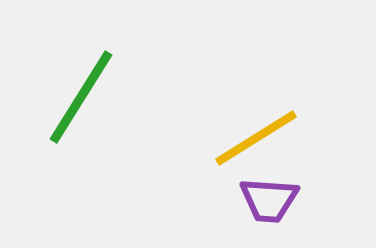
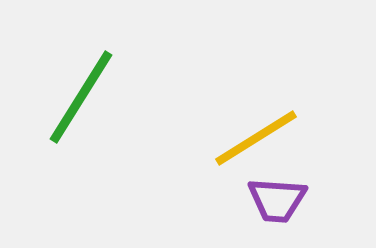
purple trapezoid: moved 8 px right
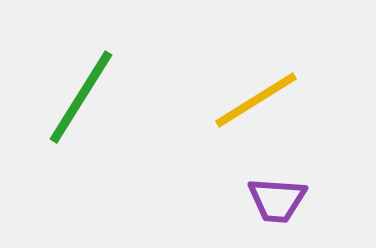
yellow line: moved 38 px up
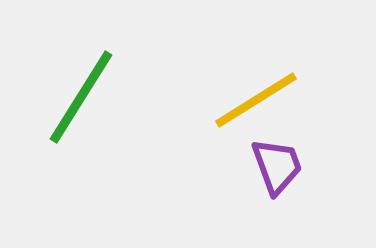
purple trapezoid: moved 34 px up; rotated 114 degrees counterclockwise
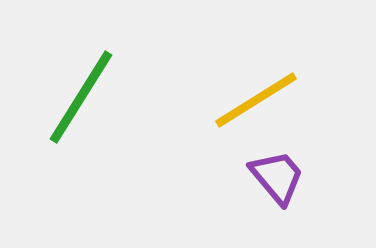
purple trapezoid: moved 11 px down; rotated 20 degrees counterclockwise
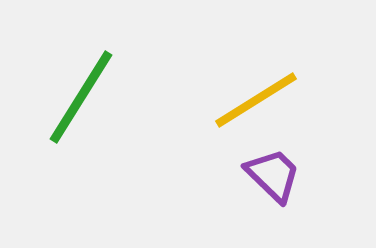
purple trapezoid: moved 4 px left, 2 px up; rotated 6 degrees counterclockwise
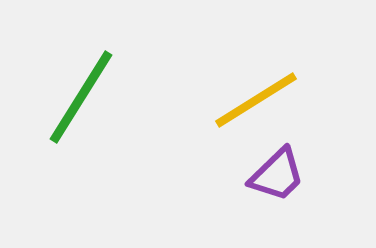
purple trapezoid: moved 4 px right; rotated 92 degrees clockwise
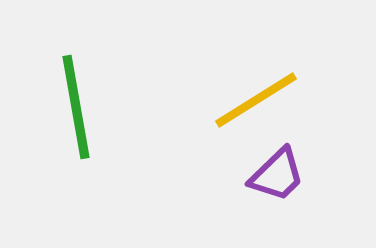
green line: moved 5 px left, 10 px down; rotated 42 degrees counterclockwise
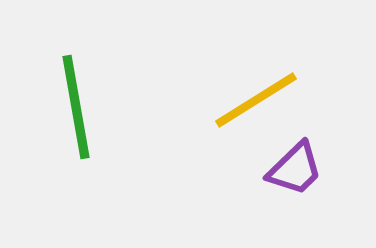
purple trapezoid: moved 18 px right, 6 px up
